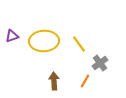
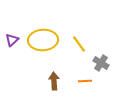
purple triangle: moved 4 px down; rotated 24 degrees counterclockwise
yellow ellipse: moved 1 px left, 1 px up
gray cross: moved 1 px right; rotated 21 degrees counterclockwise
orange line: rotated 56 degrees clockwise
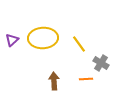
yellow ellipse: moved 2 px up
orange line: moved 1 px right, 2 px up
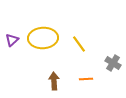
gray cross: moved 12 px right
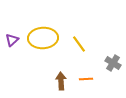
brown arrow: moved 7 px right
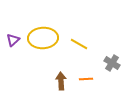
purple triangle: moved 1 px right
yellow line: rotated 24 degrees counterclockwise
gray cross: moved 1 px left
